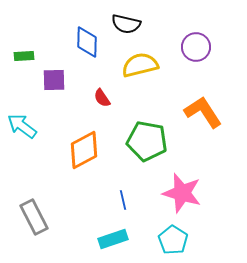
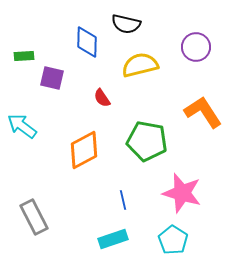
purple square: moved 2 px left, 2 px up; rotated 15 degrees clockwise
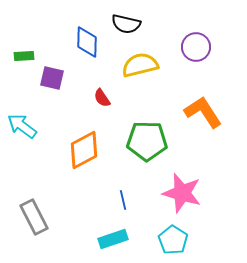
green pentagon: rotated 9 degrees counterclockwise
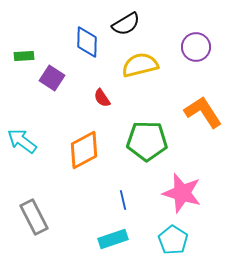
black semicircle: rotated 44 degrees counterclockwise
purple square: rotated 20 degrees clockwise
cyan arrow: moved 15 px down
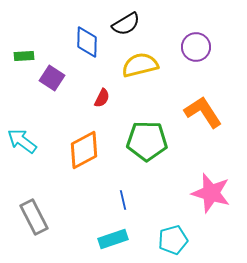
red semicircle: rotated 120 degrees counterclockwise
pink star: moved 29 px right
cyan pentagon: rotated 24 degrees clockwise
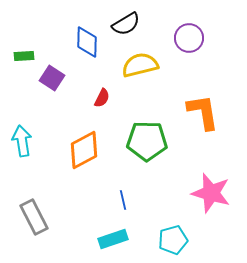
purple circle: moved 7 px left, 9 px up
orange L-shape: rotated 24 degrees clockwise
cyan arrow: rotated 44 degrees clockwise
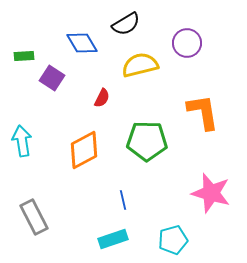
purple circle: moved 2 px left, 5 px down
blue diamond: moved 5 px left, 1 px down; rotated 32 degrees counterclockwise
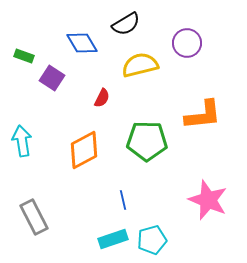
green rectangle: rotated 24 degrees clockwise
orange L-shape: moved 3 px down; rotated 93 degrees clockwise
pink star: moved 3 px left, 7 px down; rotated 6 degrees clockwise
cyan pentagon: moved 21 px left
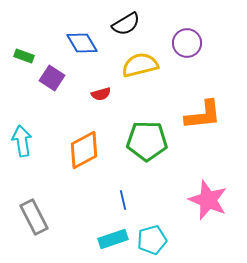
red semicircle: moved 1 px left, 4 px up; rotated 48 degrees clockwise
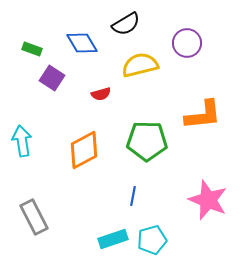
green rectangle: moved 8 px right, 7 px up
blue line: moved 10 px right, 4 px up; rotated 24 degrees clockwise
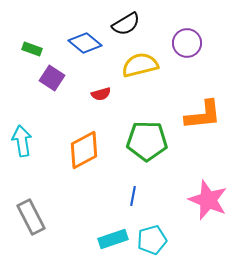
blue diamond: moved 3 px right; rotated 20 degrees counterclockwise
gray rectangle: moved 3 px left
